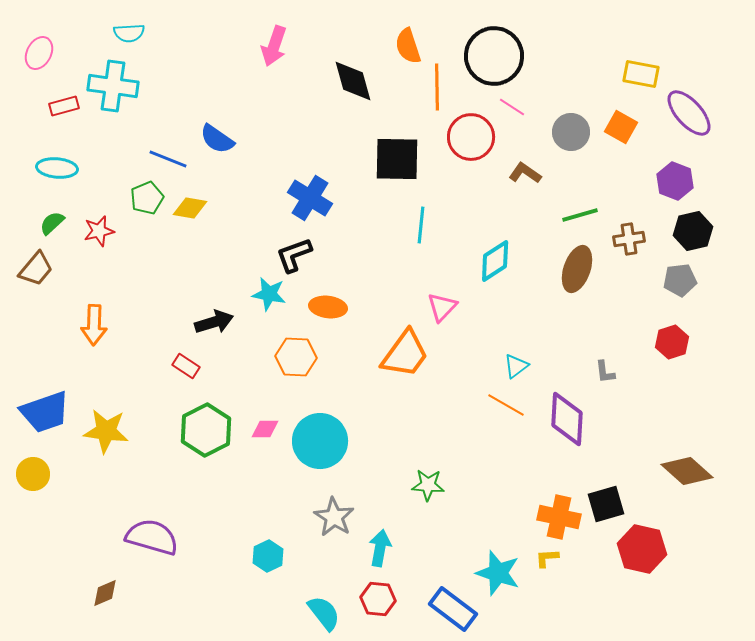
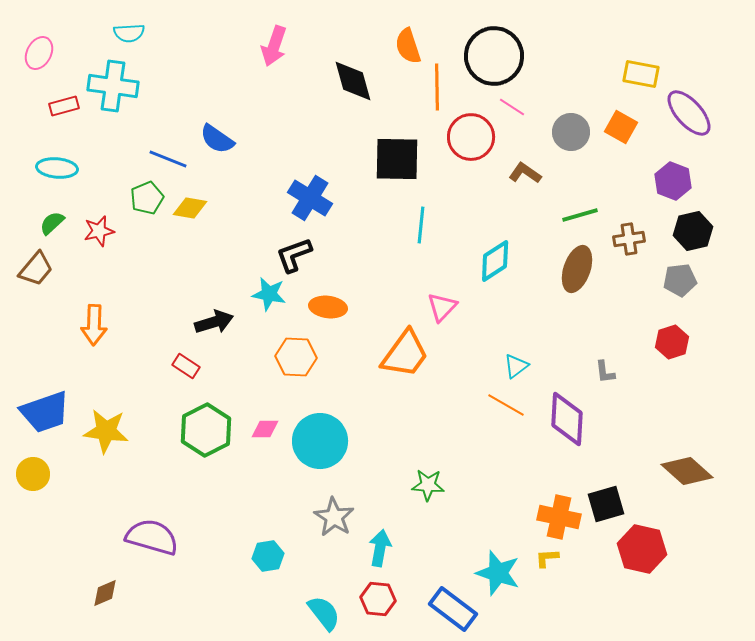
purple hexagon at (675, 181): moved 2 px left
cyan hexagon at (268, 556): rotated 16 degrees clockwise
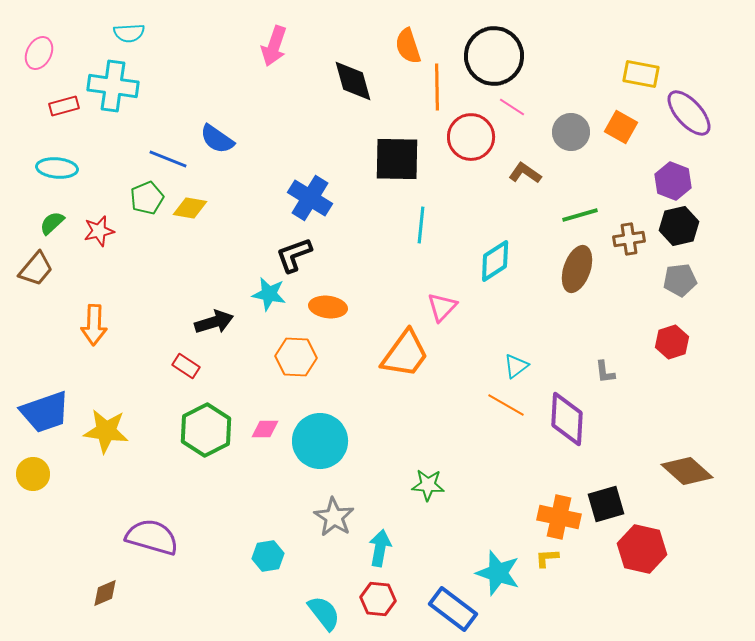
black hexagon at (693, 231): moved 14 px left, 5 px up
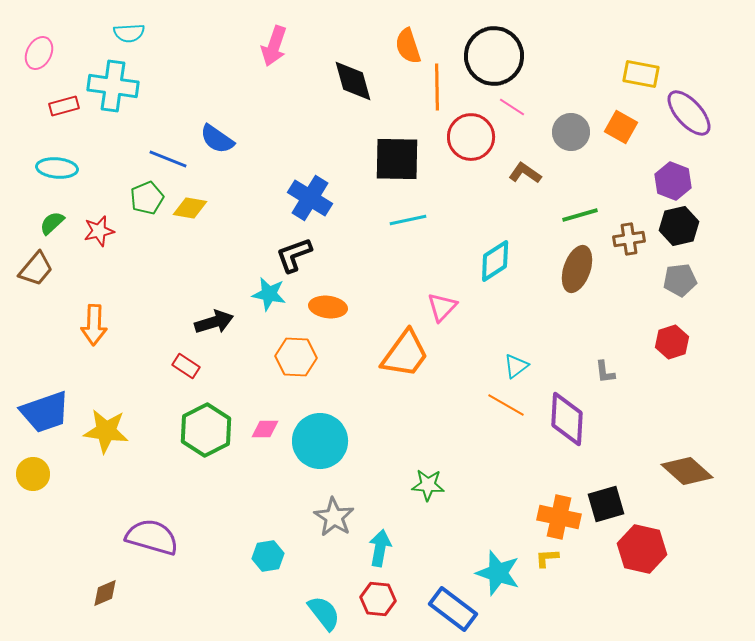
cyan line at (421, 225): moved 13 px left, 5 px up; rotated 72 degrees clockwise
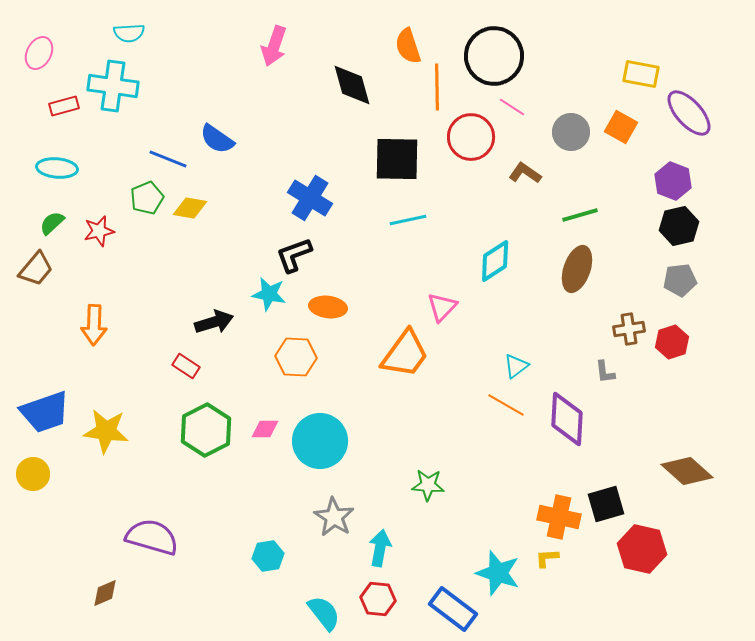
black diamond at (353, 81): moved 1 px left, 4 px down
brown cross at (629, 239): moved 90 px down
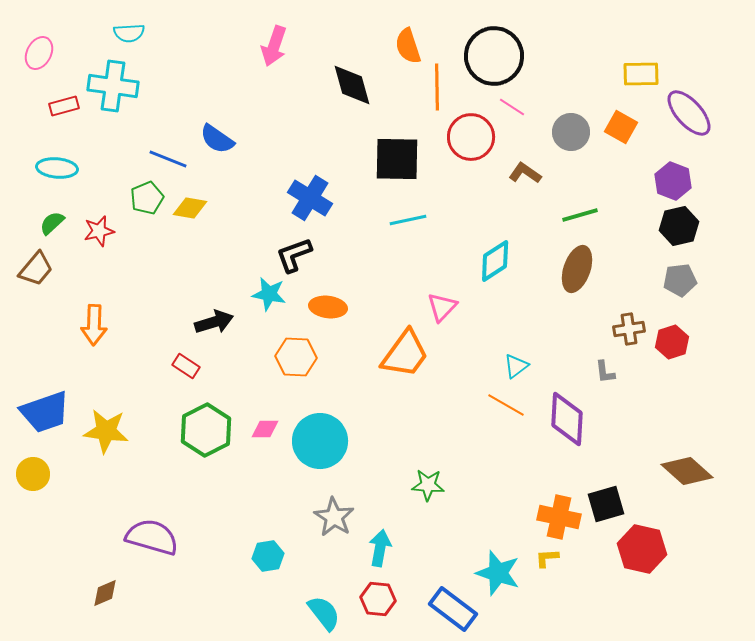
yellow rectangle at (641, 74): rotated 12 degrees counterclockwise
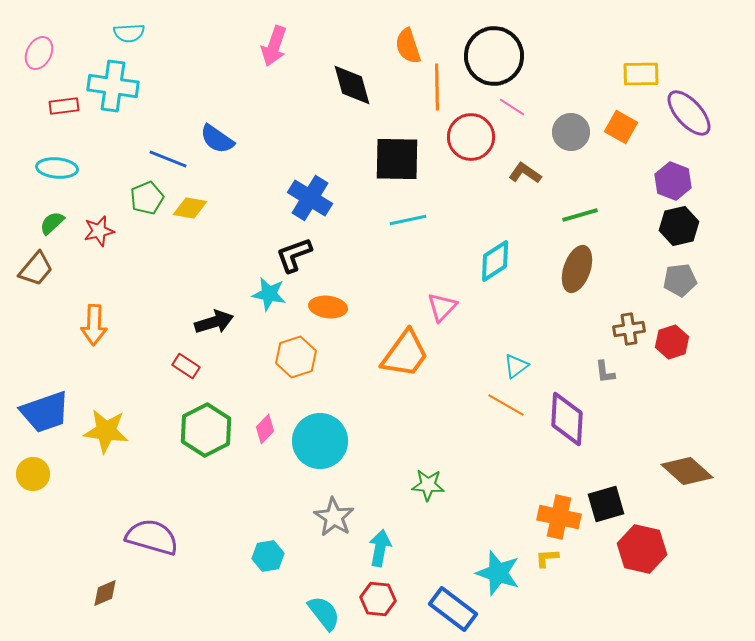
red rectangle at (64, 106): rotated 8 degrees clockwise
orange hexagon at (296, 357): rotated 21 degrees counterclockwise
pink diamond at (265, 429): rotated 44 degrees counterclockwise
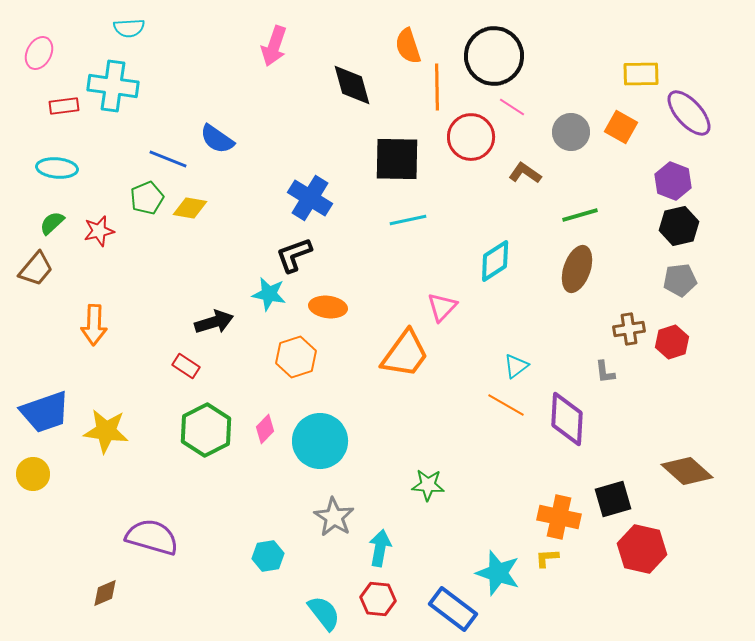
cyan semicircle at (129, 33): moved 5 px up
black square at (606, 504): moved 7 px right, 5 px up
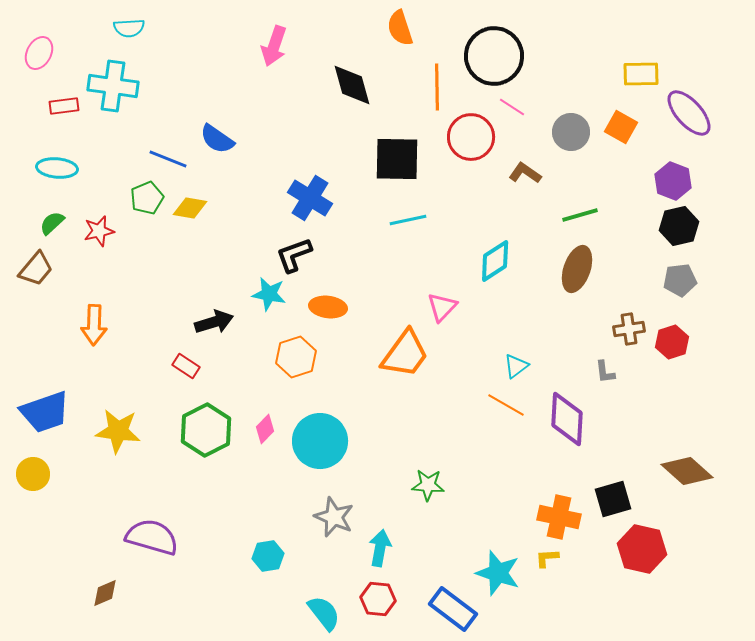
orange semicircle at (408, 46): moved 8 px left, 18 px up
yellow star at (106, 431): moved 12 px right
gray star at (334, 517): rotated 9 degrees counterclockwise
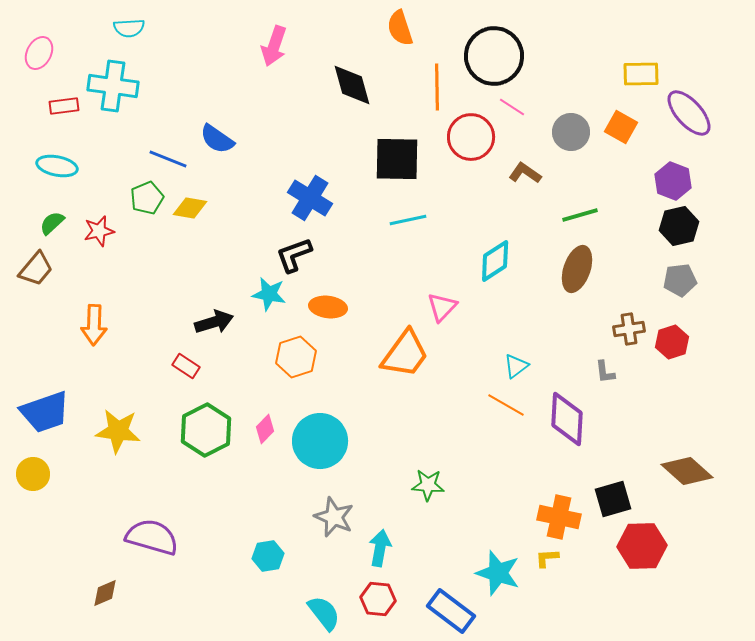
cyan ellipse at (57, 168): moved 2 px up; rotated 6 degrees clockwise
red hexagon at (642, 549): moved 3 px up; rotated 15 degrees counterclockwise
blue rectangle at (453, 609): moved 2 px left, 2 px down
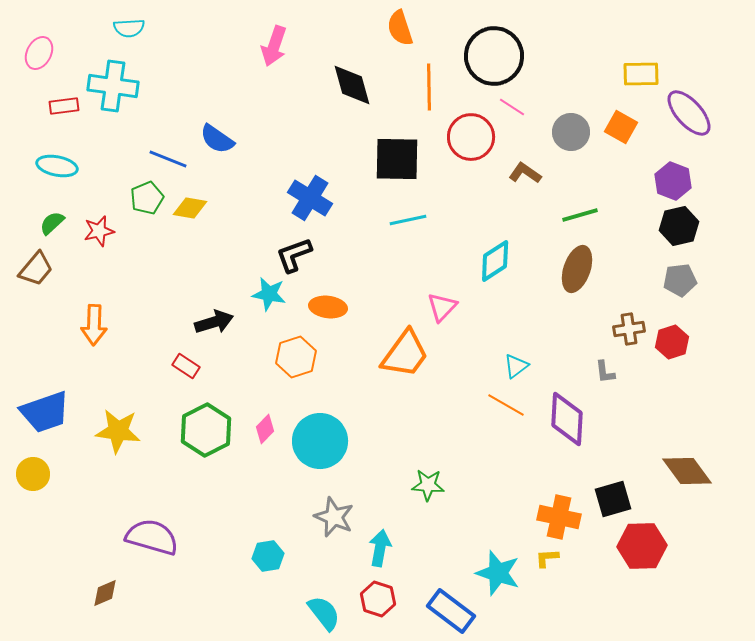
orange line at (437, 87): moved 8 px left
brown diamond at (687, 471): rotated 12 degrees clockwise
red hexagon at (378, 599): rotated 12 degrees clockwise
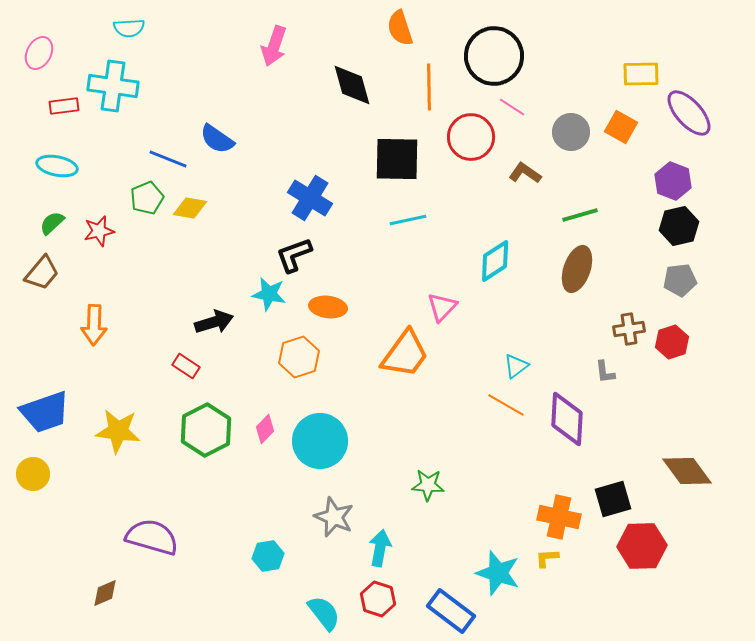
brown trapezoid at (36, 269): moved 6 px right, 4 px down
orange hexagon at (296, 357): moved 3 px right
